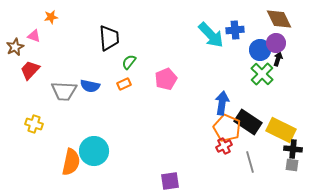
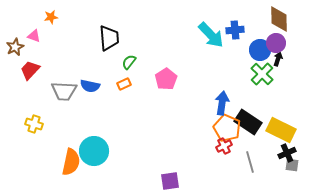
brown diamond: rotated 24 degrees clockwise
pink pentagon: rotated 10 degrees counterclockwise
black cross: moved 6 px left, 4 px down; rotated 30 degrees counterclockwise
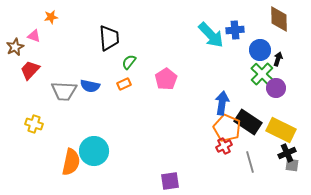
purple circle: moved 45 px down
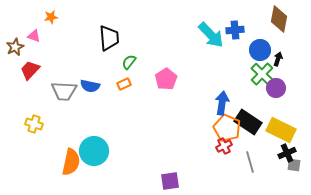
brown diamond: rotated 12 degrees clockwise
gray square: moved 2 px right
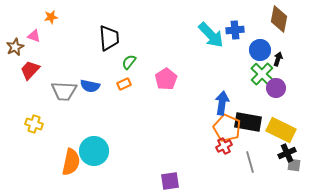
black rectangle: rotated 24 degrees counterclockwise
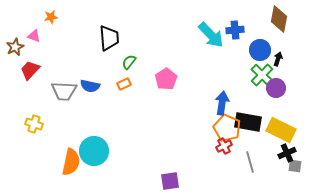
green cross: moved 1 px down
gray square: moved 1 px right, 1 px down
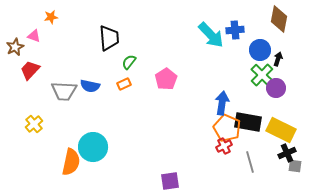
yellow cross: rotated 30 degrees clockwise
cyan circle: moved 1 px left, 4 px up
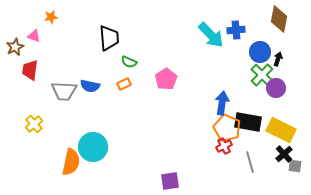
blue cross: moved 1 px right
blue circle: moved 2 px down
green semicircle: rotated 105 degrees counterclockwise
red trapezoid: rotated 35 degrees counterclockwise
black cross: moved 3 px left, 1 px down; rotated 18 degrees counterclockwise
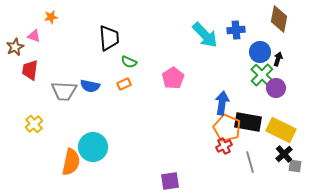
cyan arrow: moved 6 px left
pink pentagon: moved 7 px right, 1 px up
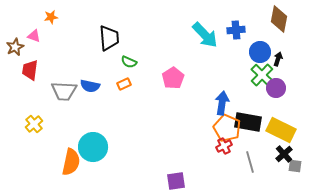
purple square: moved 6 px right
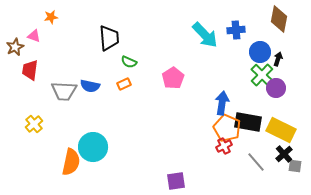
gray line: moved 6 px right; rotated 25 degrees counterclockwise
